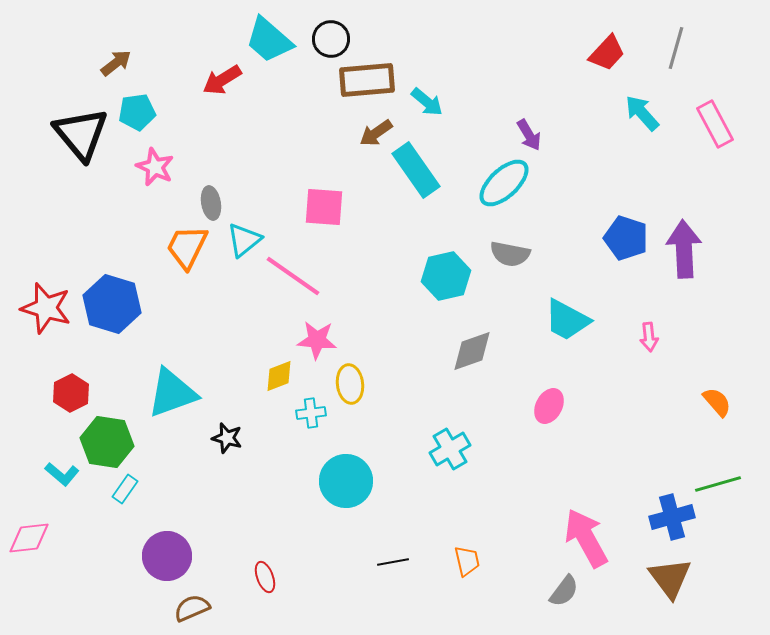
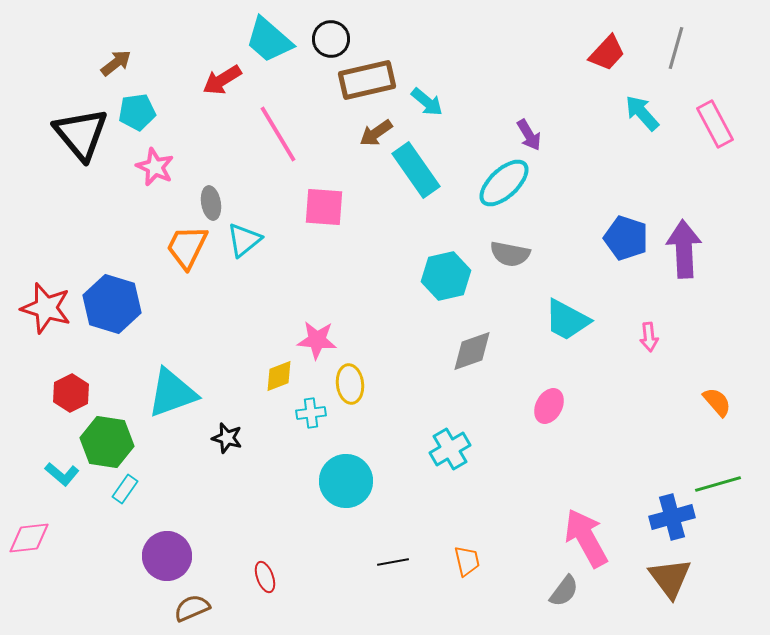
brown rectangle at (367, 80): rotated 8 degrees counterclockwise
pink line at (293, 276): moved 15 px left, 142 px up; rotated 24 degrees clockwise
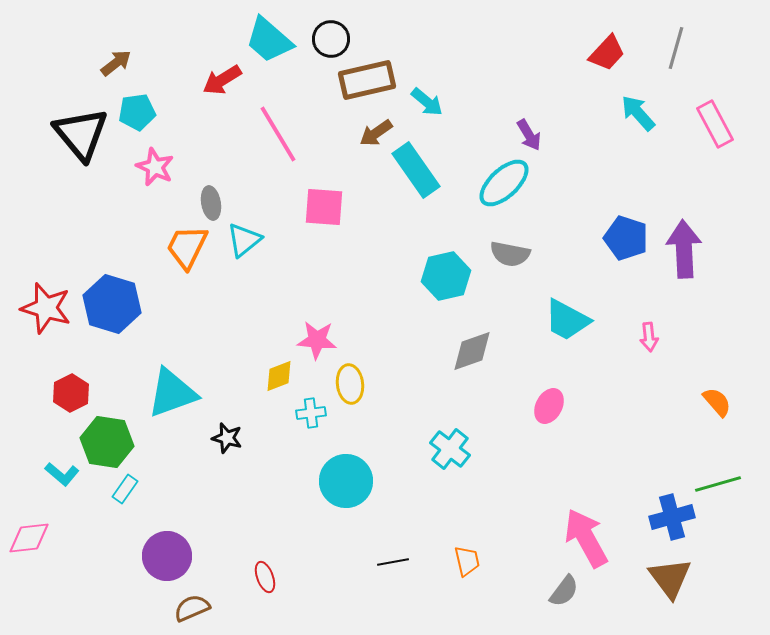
cyan arrow at (642, 113): moved 4 px left
cyan cross at (450, 449): rotated 21 degrees counterclockwise
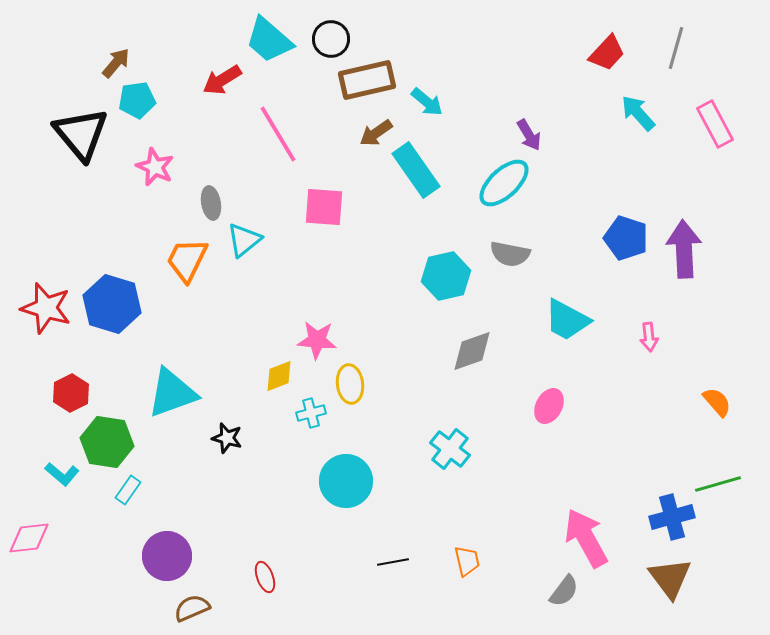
brown arrow at (116, 63): rotated 12 degrees counterclockwise
cyan pentagon at (137, 112): moved 12 px up
orange trapezoid at (187, 247): moved 13 px down
cyan cross at (311, 413): rotated 8 degrees counterclockwise
cyan rectangle at (125, 489): moved 3 px right, 1 px down
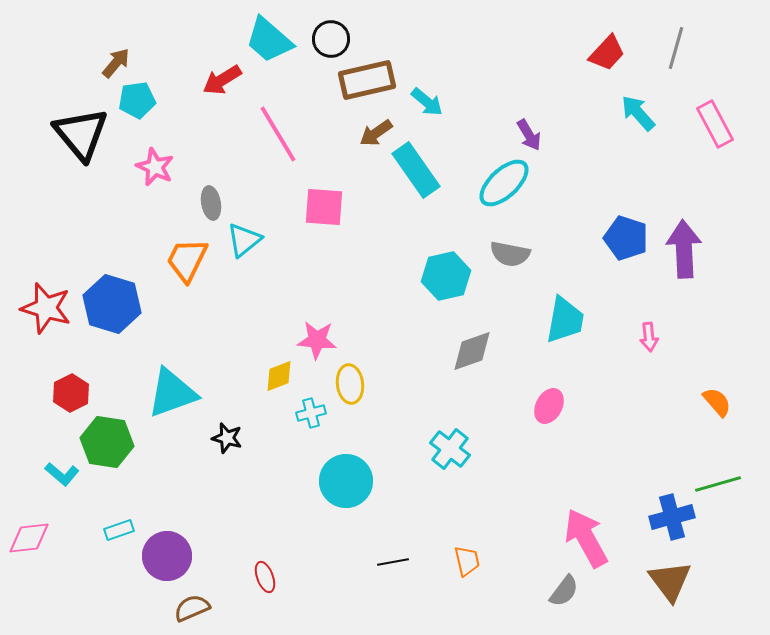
cyan trapezoid at (567, 320): moved 2 px left; rotated 108 degrees counterclockwise
cyan rectangle at (128, 490): moved 9 px left, 40 px down; rotated 36 degrees clockwise
brown triangle at (670, 578): moved 3 px down
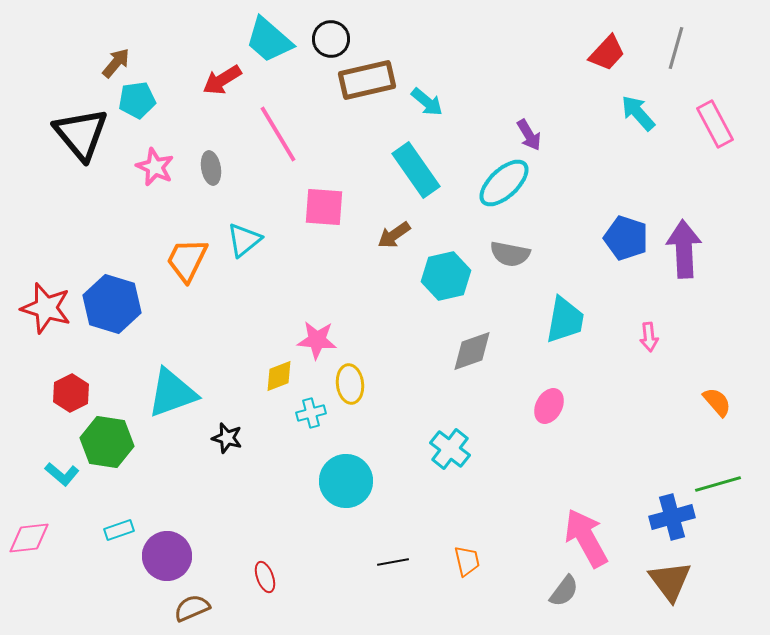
brown arrow at (376, 133): moved 18 px right, 102 px down
gray ellipse at (211, 203): moved 35 px up
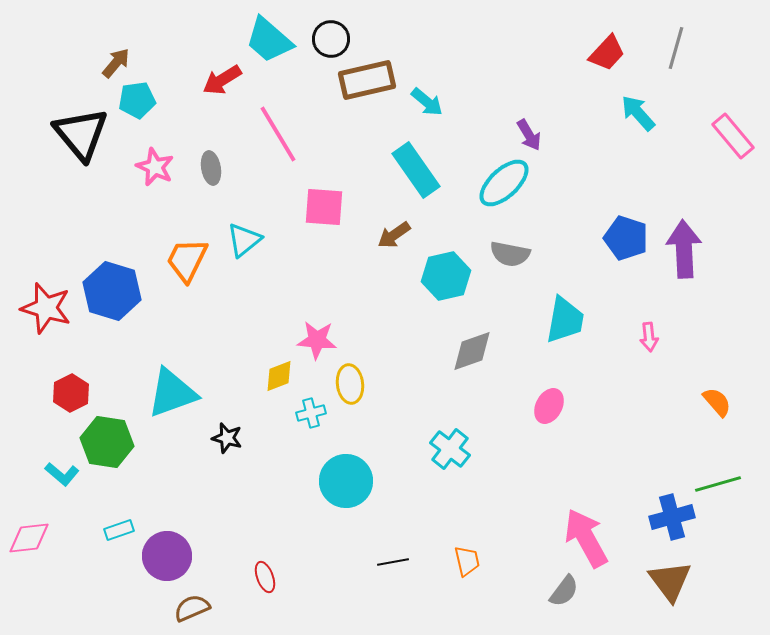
pink rectangle at (715, 124): moved 18 px right, 12 px down; rotated 12 degrees counterclockwise
blue hexagon at (112, 304): moved 13 px up
